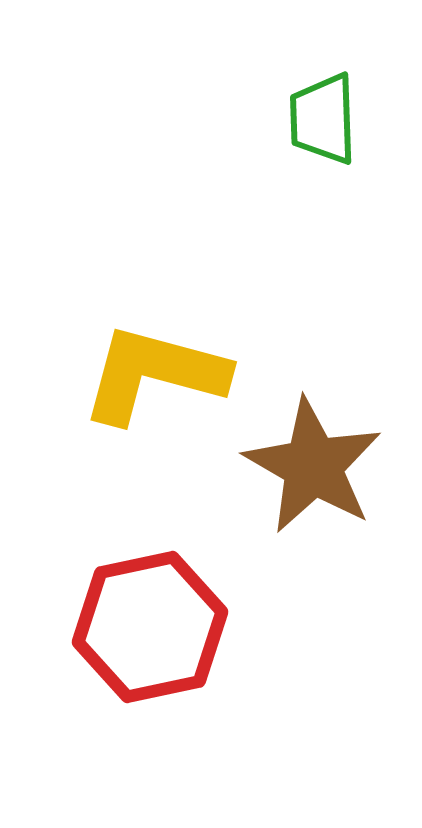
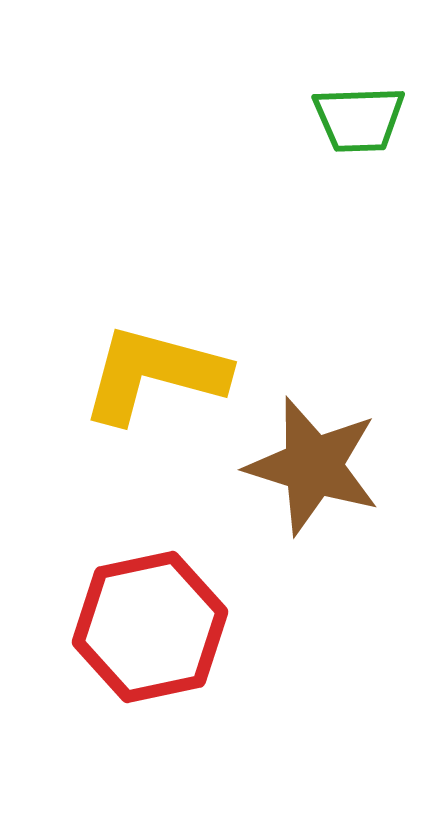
green trapezoid: moved 36 px right; rotated 90 degrees counterclockwise
brown star: rotated 13 degrees counterclockwise
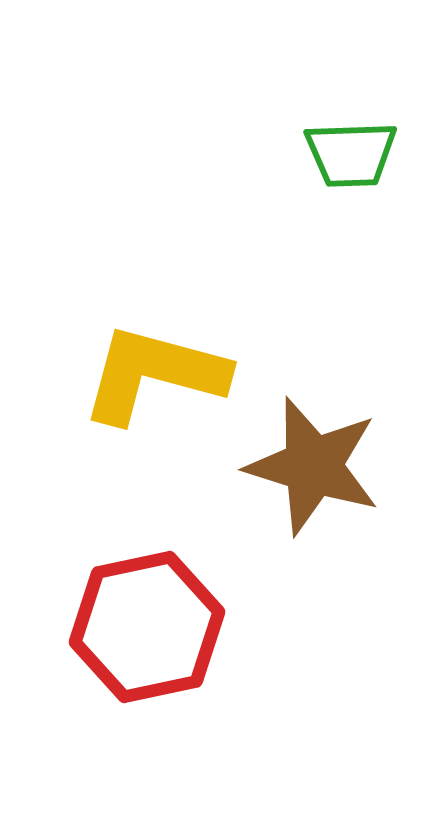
green trapezoid: moved 8 px left, 35 px down
red hexagon: moved 3 px left
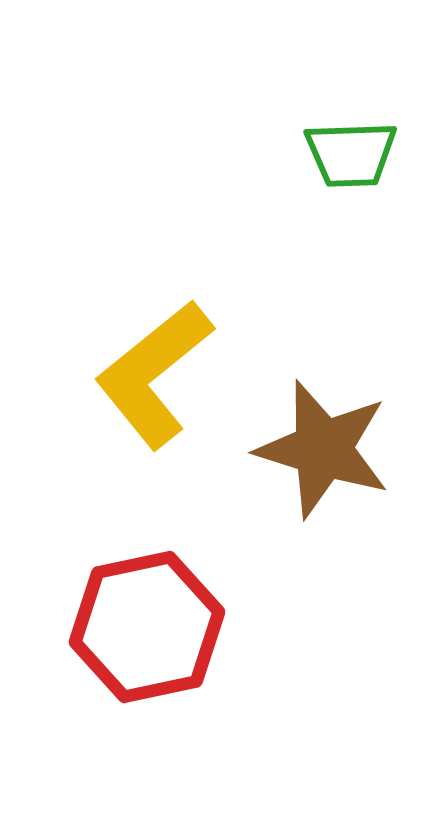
yellow L-shape: rotated 54 degrees counterclockwise
brown star: moved 10 px right, 17 px up
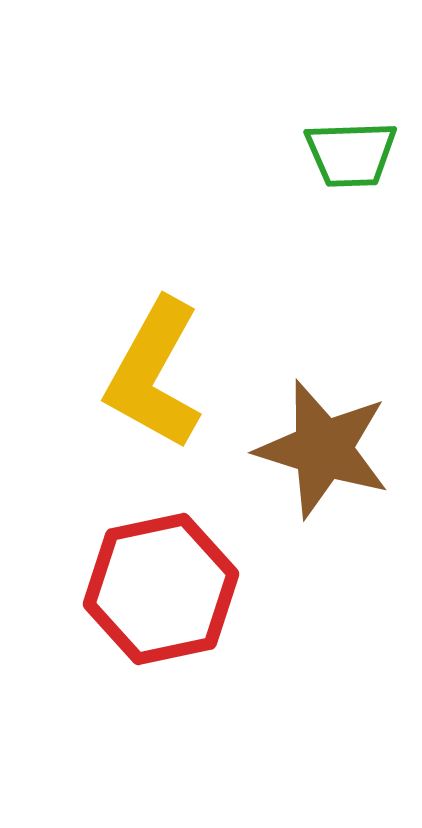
yellow L-shape: rotated 22 degrees counterclockwise
red hexagon: moved 14 px right, 38 px up
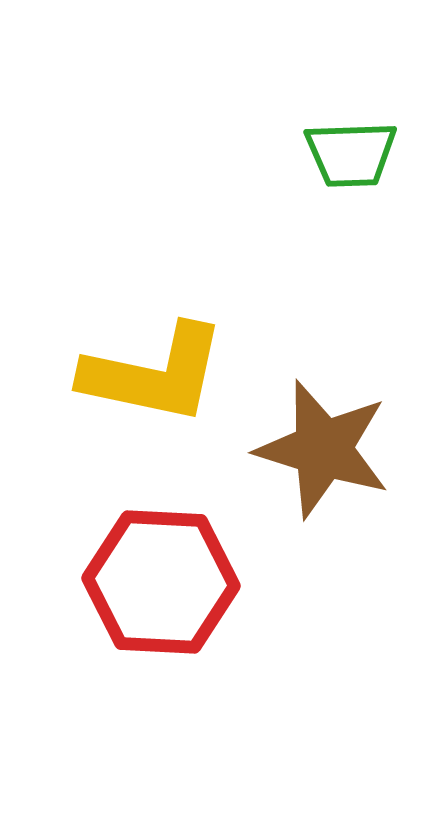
yellow L-shape: rotated 107 degrees counterclockwise
red hexagon: moved 7 px up; rotated 15 degrees clockwise
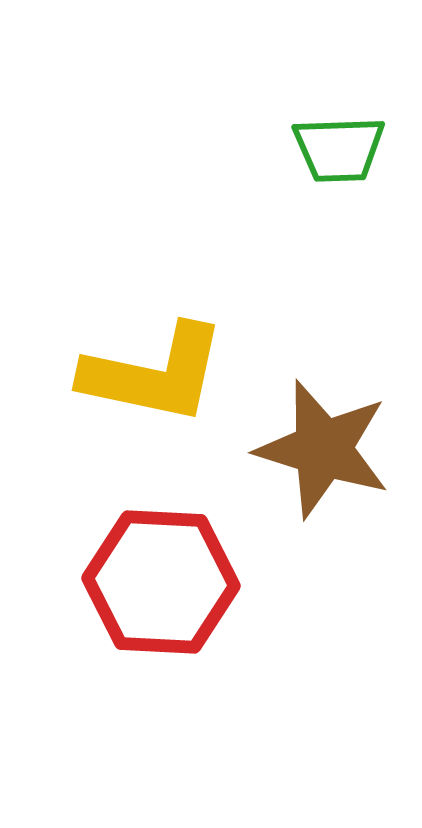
green trapezoid: moved 12 px left, 5 px up
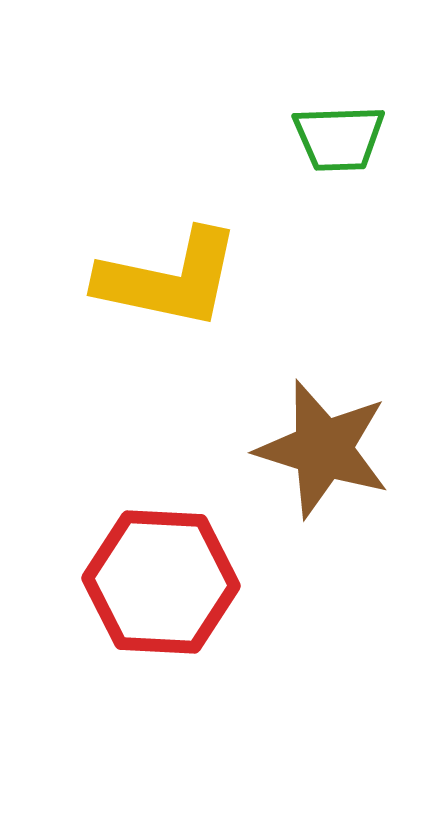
green trapezoid: moved 11 px up
yellow L-shape: moved 15 px right, 95 px up
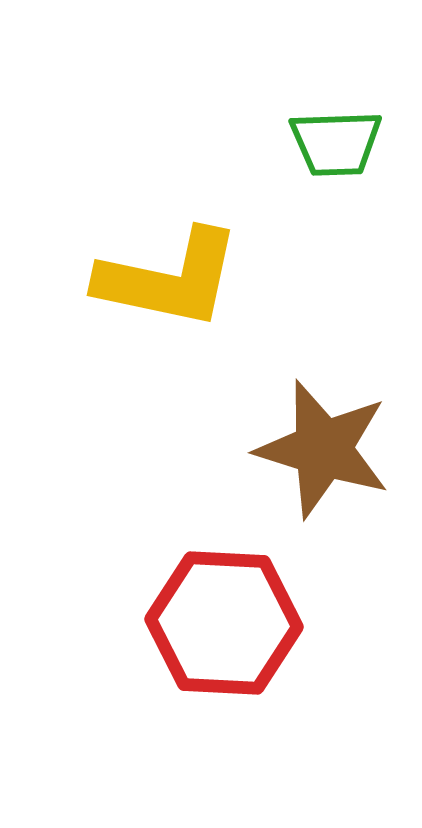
green trapezoid: moved 3 px left, 5 px down
red hexagon: moved 63 px right, 41 px down
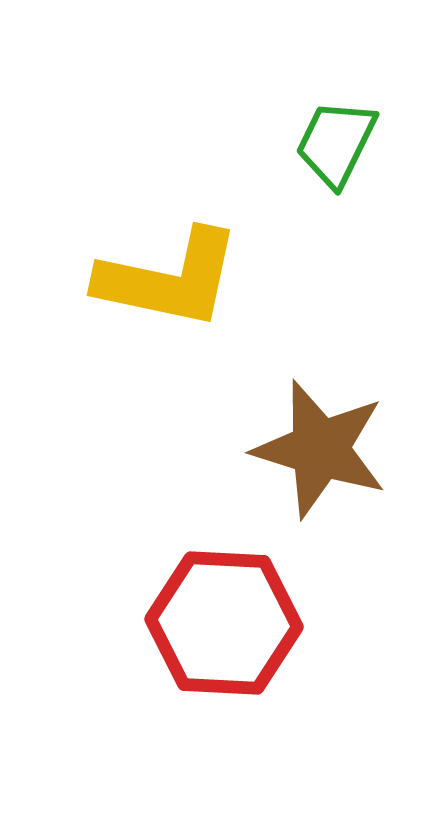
green trapezoid: rotated 118 degrees clockwise
brown star: moved 3 px left
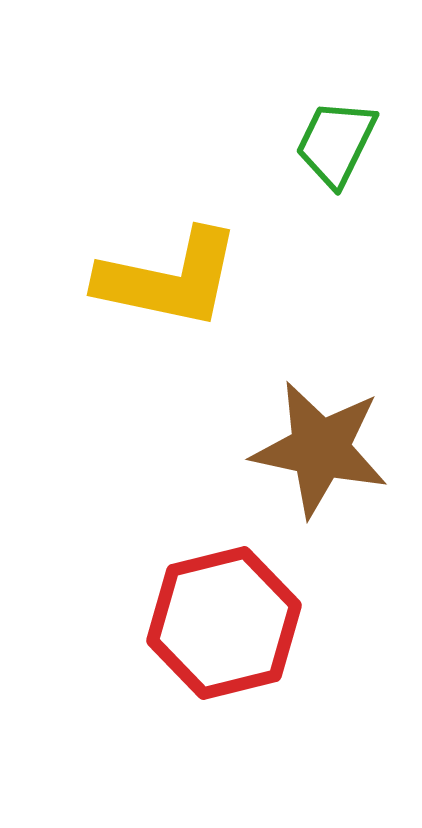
brown star: rotated 5 degrees counterclockwise
red hexagon: rotated 17 degrees counterclockwise
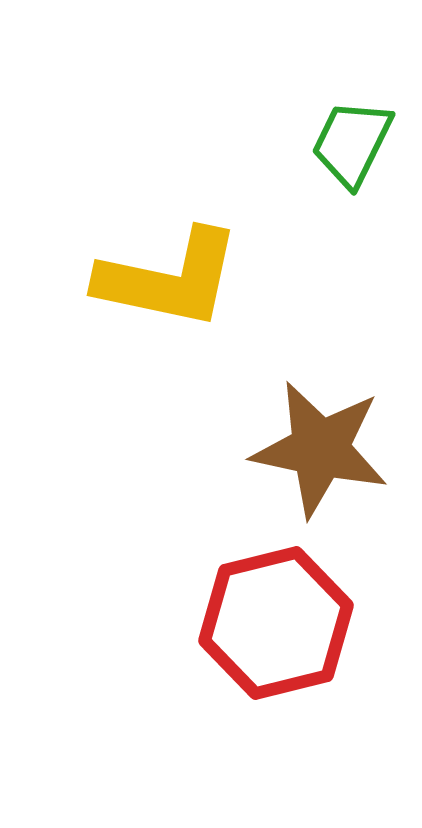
green trapezoid: moved 16 px right
red hexagon: moved 52 px right
